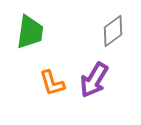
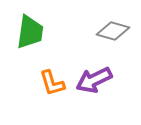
gray diamond: rotated 52 degrees clockwise
purple arrow: rotated 33 degrees clockwise
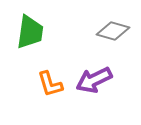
orange L-shape: moved 2 px left, 1 px down
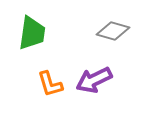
green trapezoid: moved 2 px right, 1 px down
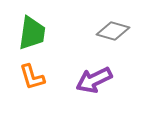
orange L-shape: moved 18 px left, 7 px up
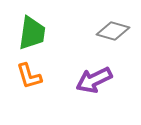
orange L-shape: moved 3 px left, 1 px up
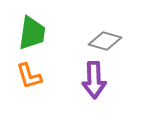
gray diamond: moved 8 px left, 10 px down
purple arrow: rotated 66 degrees counterclockwise
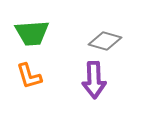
green trapezoid: rotated 78 degrees clockwise
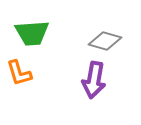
orange L-shape: moved 10 px left, 3 px up
purple arrow: rotated 12 degrees clockwise
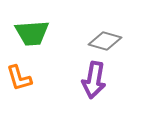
orange L-shape: moved 5 px down
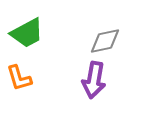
green trapezoid: moved 5 px left; rotated 24 degrees counterclockwise
gray diamond: rotated 28 degrees counterclockwise
